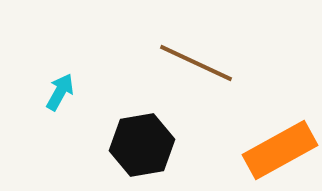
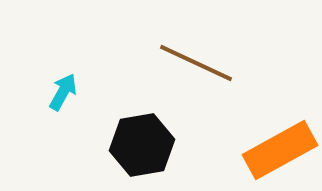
cyan arrow: moved 3 px right
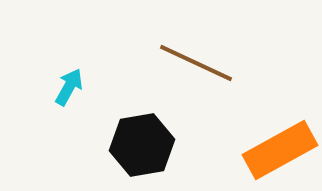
cyan arrow: moved 6 px right, 5 px up
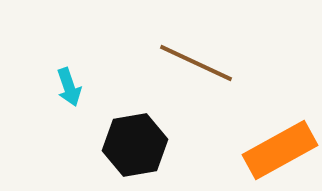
cyan arrow: rotated 132 degrees clockwise
black hexagon: moved 7 px left
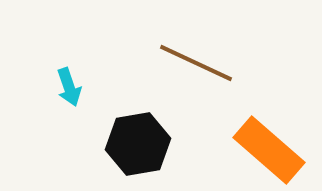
black hexagon: moved 3 px right, 1 px up
orange rectangle: moved 11 px left; rotated 70 degrees clockwise
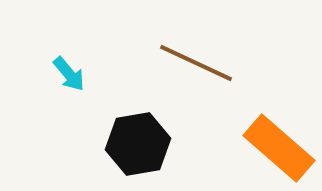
cyan arrow: moved 13 px up; rotated 21 degrees counterclockwise
orange rectangle: moved 10 px right, 2 px up
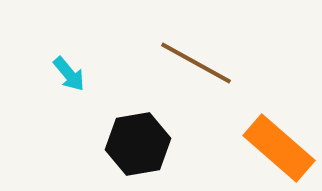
brown line: rotated 4 degrees clockwise
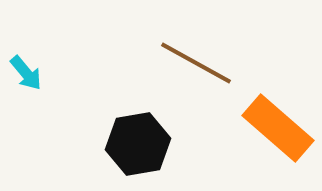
cyan arrow: moved 43 px left, 1 px up
orange rectangle: moved 1 px left, 20 px up
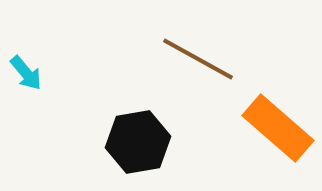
brown line: moved 2 px right, 4 px up
black hexagon: moved 2 px up
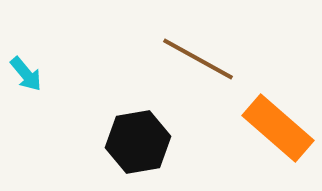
cyan arrow: moved 1 px down
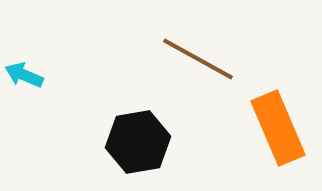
cyan arrow: moved 2 px left, 1 px down; rotated 153 degrees clockwise
orange rectangle: rotated 26 degrees clockwise
